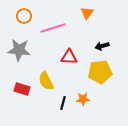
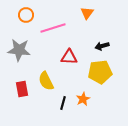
orange circle: moved 2 px right, 1 px up
red rectangle: rotated 63 degrees clockwise
orange star: rotated 24 degrees counterclockwise
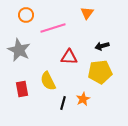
gray star: rotated 20 degrees clockwise
yellow semicircle: moved 2 px right
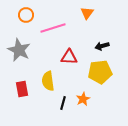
yellow semicircle: rotated 18 degrees clockwise
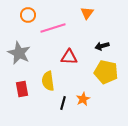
orange circle: moved 2 px right
gray star: moved 3 px down
yellow pentagon: moved 6 px right; rotated 20 degrees clockwise
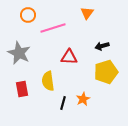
yellow pentagon: rotated 30 degrees counterclockwise
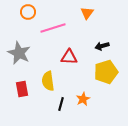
orange circle: moved 3 px up
black line: moved 2 px left, 1 px down
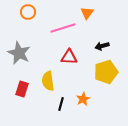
pink line: moved 10 px right
red rectangle: rotated 28 degrees clockwise
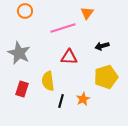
orange circle: moved 3 px left, 1 px up
yellow pentagon: moved 5 px down
black line: moved 3 px up
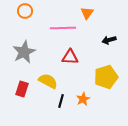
pink line: rotated 15 degrees clockwise
black arrow: moved 7 px right, 6 px up
gray star: moved 5 px right, 1 px up; rotated 20 degrees clockwise
red triangle: moved 1 px right
yellow semicircle: rotated 126 degrees clockwise
